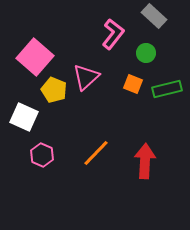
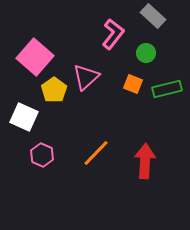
gray rectangle: moved 1 px left
yellow pentagon: rotated 15 degrees clockwise
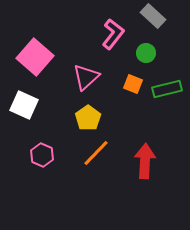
yellow pentagon: moved 34 px right, 28 px down
white square: moved 12 px up
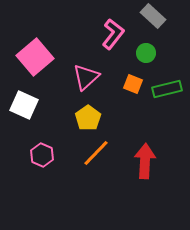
pink square: rotated 9 degrees clockwise
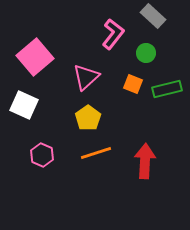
orange line: rotated 28 degrees clockwise
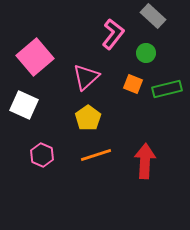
orange line: moved 2 px down
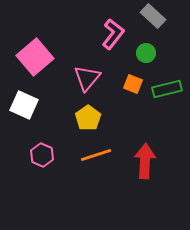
pink triangle: moved 1 px right, 1 px down; rotated 8 degrees counterclockwise
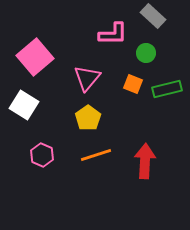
pink L-shape: rotated 52 degrees clockwise
white square: rotated 8 degrees clockwise
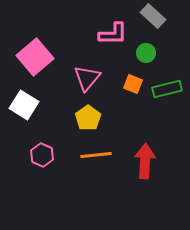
orange line: rotated 12 degrees clockwise
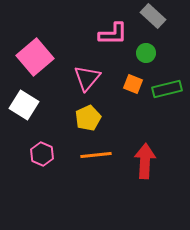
yellow pentagon: rotated 10 degrees clockwise
pink hexagon: moved 1 px up
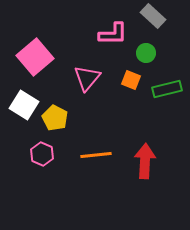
orange square: moved 2 px left, 4 px up
yellow pentagon: moved 33 px left; rotated 20 degrees counterclockwise
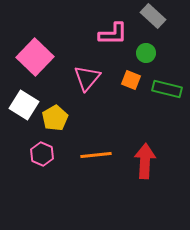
pink square: rotated 6 degrees counterclockwise
green rectangle: rotated 28 degrees clockwise
yellow pentagon: rotated 15 degrees clockwise
